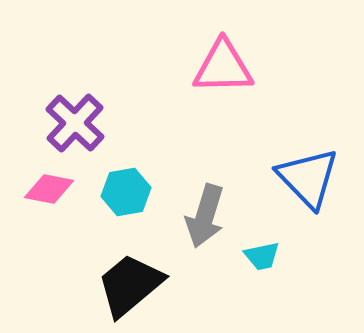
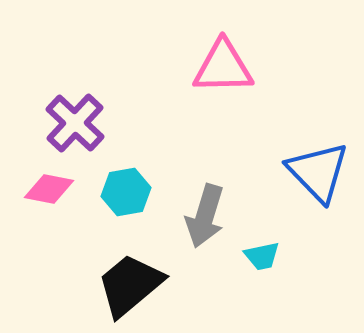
blue triangle: moved 10 px right, 6 px up
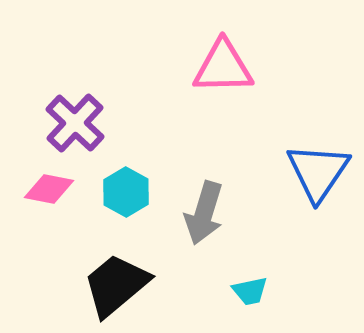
blue triangle: rotated 18 degrees clockwise
cyan hexagon: rotated 21 degrees counterclockwise
gray arrow: moved 1 px left, 3 px up
cyan trapezoid: moved 12 px left, 35 px down
black trapezoid: moved 14 px left
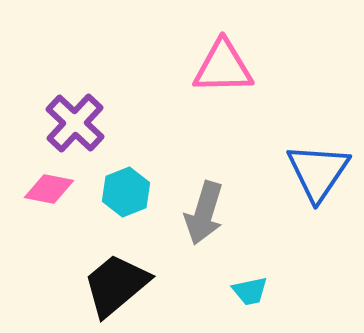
cyan hexagon: rotated 9 degrees clockwise
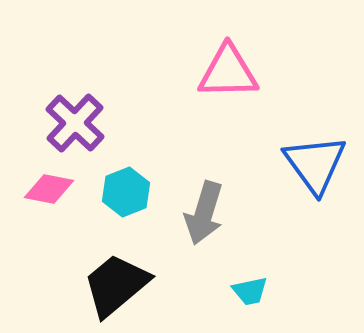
pink triangle: moved 5 px right, 5 px down
blue triangle: moved 3 px left, 8 px up; rotated 10 degrees counterclockwise
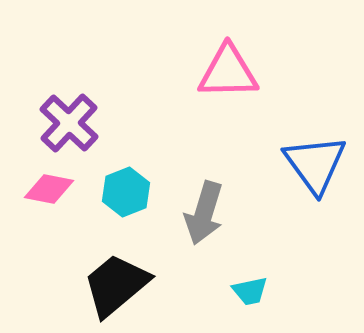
purple cross: moved 6 px left
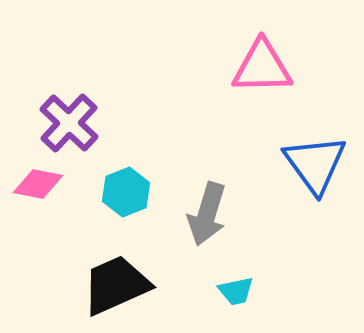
pink triangle: moved 34 px right, 5 px up
pink diamond: moved 11 px left, 5 px up
gray arrow: moved 3 px right, 1 px down
black trapezoid: rotated 16 degrees clockwise
cyan trapezoid: moved 14 px left
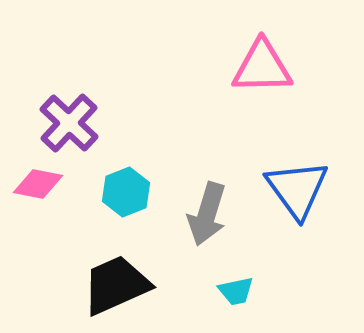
blue triangle: moved 18 px left, 25 px down
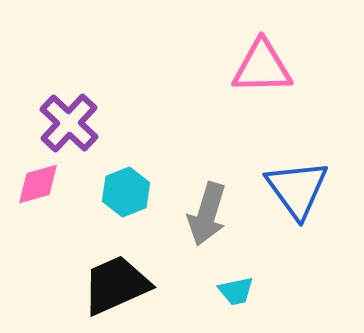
pink diamond: rotated 27 degrees counterclockwise
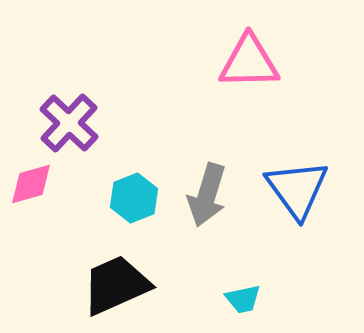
pink triangle: moved 13 px left, 5 px up
pink diamond: moved 7 px left
cyan hexagon: moved 8 px right, 6 px down
gray arrow: moved 19 px up
cyan trapezoid: moved 7 px right, 8 px down
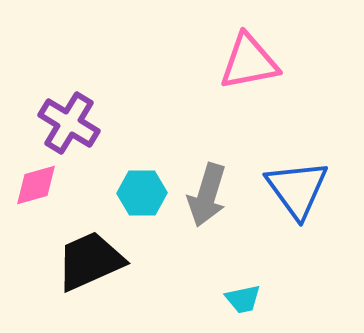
pink triangle: rotated 10 degrees counterclockwise
purple cross: rotated 12 degrees counterclockwise
pink diamond: moved 5 px right, 1 px down
cyan hexagon: moved 8 px right, 5 px up; rotated 21 degrees clockwise
black trapezoid: moved 26 px left, 24 px up
